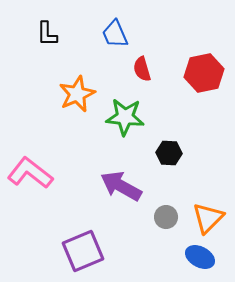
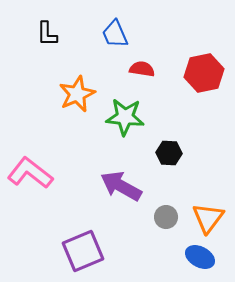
red semicircle: rotated 115 degrees clockwise
orange triangle: rotated 8 degrees counterclockwise
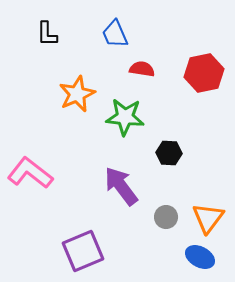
purple arrow: rotated 24 degrees clockwise
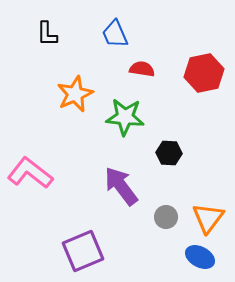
orange star: moved 2 px left
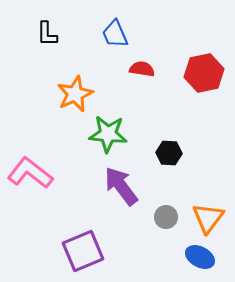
green star: moved 17 px left, 17 px down
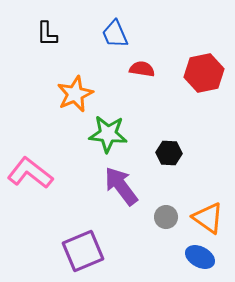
orange triangle: rotated 32 degrees counterclockwise
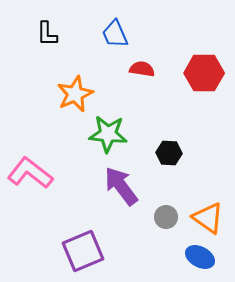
red hexagon: rotated 12 degrees clockwise
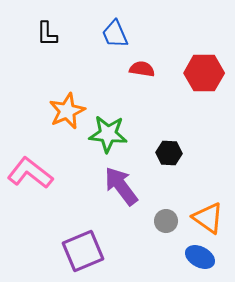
orange star: moved 8 px left, 17 px down
gray circle: moved 4 px down
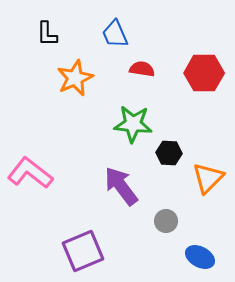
orange star: moved 8 px right, 33 px up
green star: moved 25 px right, 10 px up
orange triangle: moved 40 px up; rotated 40 degrees clockwise
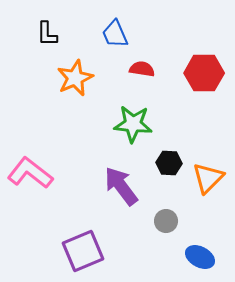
black hexagon: moved 10 px down
